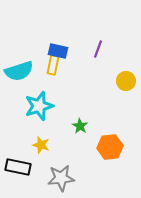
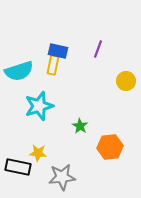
yellow star: moved 3 px left, 8 px down; rotated 12 degrees counterclockwise
gray star: moved 1 px right, 1 px up
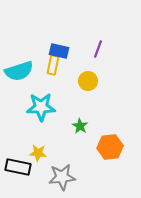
blue rectangle: moved 1 px right
yellow circle: moved 38 px left
cyan star: moved 2 px right, 1 px down; rotated 16 degrees clockwise
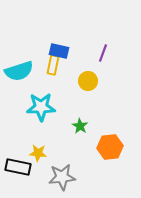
purple line: moved 5 px right, 4 px down
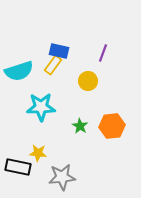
yellow rectangle: rotated 24 degrees clockwise
orange hexagon: moved 2 px right, 21 px up
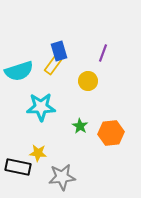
blue rectangle: rotated 60 degrees clockwise
orange hexagon: moved 1 px left, 7 px down
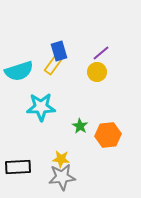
purple line: moved 2 px left; rotated 30 degrees clockwise
yellow circle: moved 9 px right, 9 px up
orange hexagon: moved 3 px left, 2 px down
yellow star: moved 23 px right, 6 px down
black rectangle: rotated 15 degrees counterclockwise
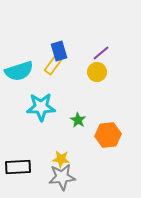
green star: moved 2 px left, 6 px up
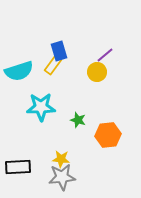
purple line: moved 4 px right, 2 px down
green star: rotated 14 degrees counterclockwise
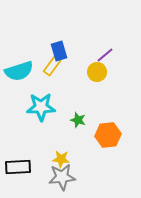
yellow rectangle: moved 1 px left, 1 px down
